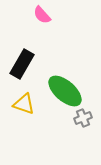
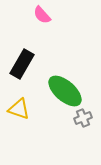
yellow triangle: moved 5 px left, 5 px down
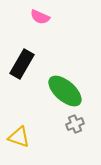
pink semicircle: moved 2 px left, 2 px down; rotated 24 degrees counterclockwise
yellow triangle: moved 28 px down
gray cross: moved 8 px left, 6 px down
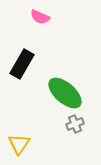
green ellipse: moved 2 px down
yellow triangle: moved 7 px down; rotated 45 degrees clockwise
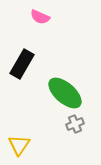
yellow triangle: moved 1 px down
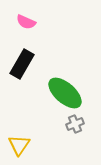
pink semicircle: moved 14 px left, 5 px down
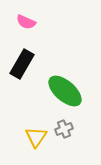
green ellipse: moved 2 px up
gray cross: moved 11 px left, 5 px down
yellow triangle: moved 17 px right, 8 px up
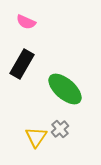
green ellipse: moved 2 px up
gray cross: moved 4 px left; rotated 18 degrees counterclockwise
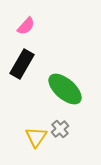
pink semicircle: moved 4 px down; rotated 72 degrees counterclockwise
